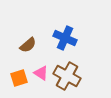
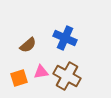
pink triangle: moved 1 px up; rotated 42 degrees counterclockwise
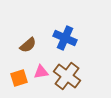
brown cross: rotated 8 degrees clockwise
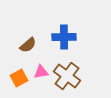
blue cross: moved 1 px left, 1 px up; rotated 25 degrees counterclockwise
orange square: rotated 12 degrees counterclockwise
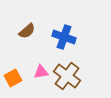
blue cross: rotated 20 degrees clockwise
brown semicircle: moved 1 px left, 14 px up
orange square: moved 6 px left
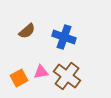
orange square: moved 6 px right
